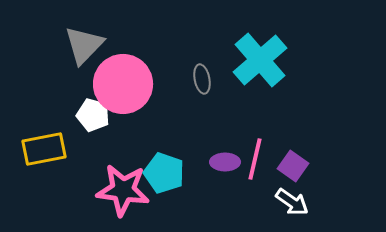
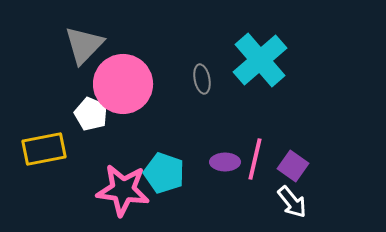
white pentagon: moved 2 px left, 1 px up; rotated 8 degrees clockwise
white arrow: rotated 16 degrees clockwise
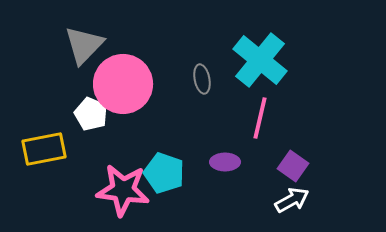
cyan cross: rotated 10 degrees counterclockwise
pink line: moved 5 px right, 41 px up
white arrow: moved 2 px up; rotated 80 degrees counterclockwise
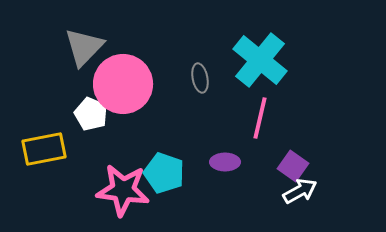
gray triangle: moved 2 px down
gray ellipse: moved 2 px left, 1 px up
white arrow: moved 8 px right, 9 px up
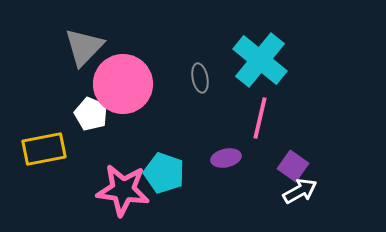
purple ellipse: moved 1 px right, 4 px up; rotated 12 degrees counterclockwise
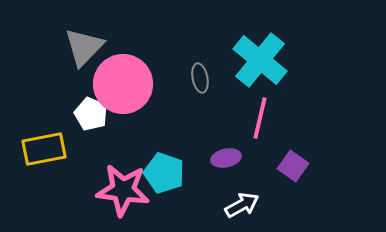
white arrow: moved 58 px left, 14 px down
